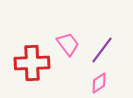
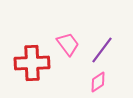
pink diamond: moved 1 px left, 1 px up
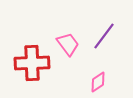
purple line: moved 2 px right, 14 px up
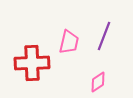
purple line: rotated 16 degrees counterclockwise
pink trapezoid: moved 1 px right, 2 px up; rotated 50 degrees clockwise
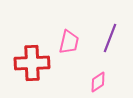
purple line: moved 6 px right, 2 px down
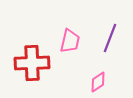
pink trapezoid: moved 1 px right, 1 px up
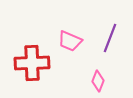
pink trapezoid: rotated 100 degrees clockwise
pink diamond: moved 1 px up; rotated 35 degrees counterclockwise
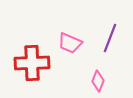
pink trapezoid: moved 2 px down
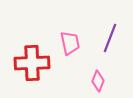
pink trapezoid: rotated 125 degrees counterclockwise
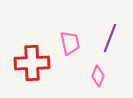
pink diamond: moved 5 px up
